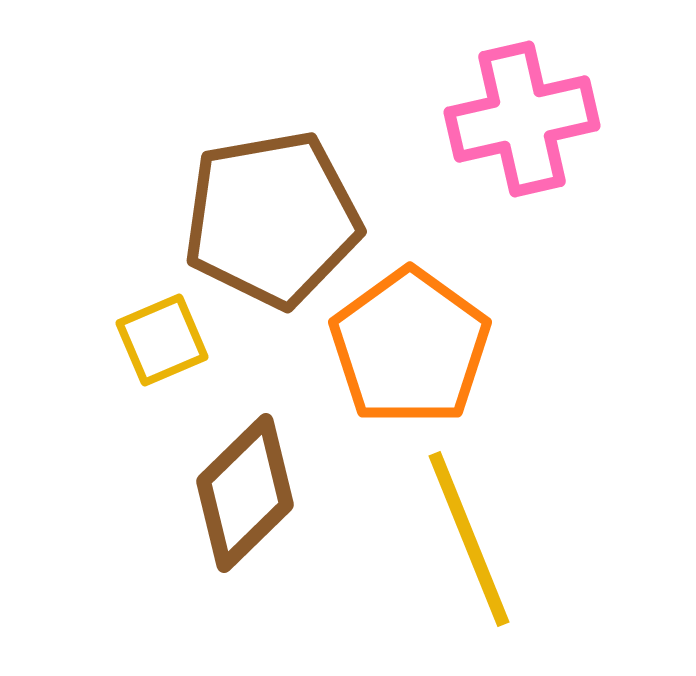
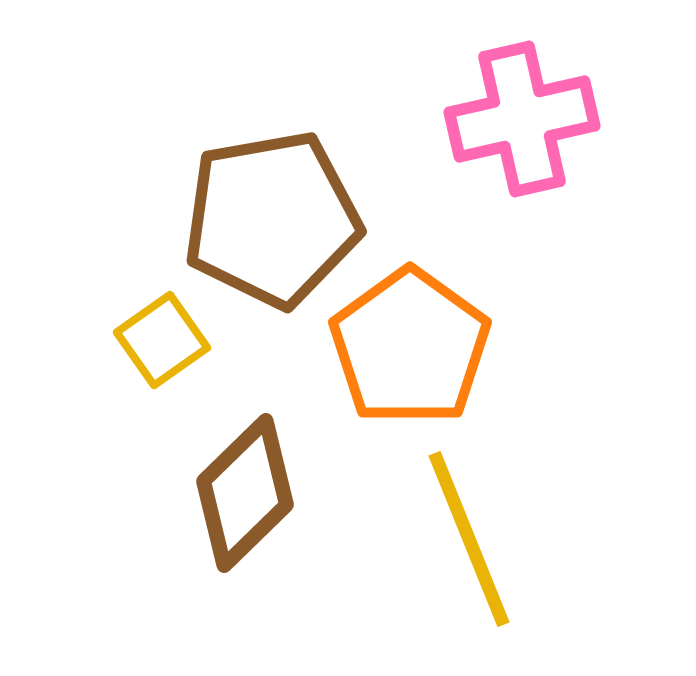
yellow square: rotated 12 degrees counterclockwise
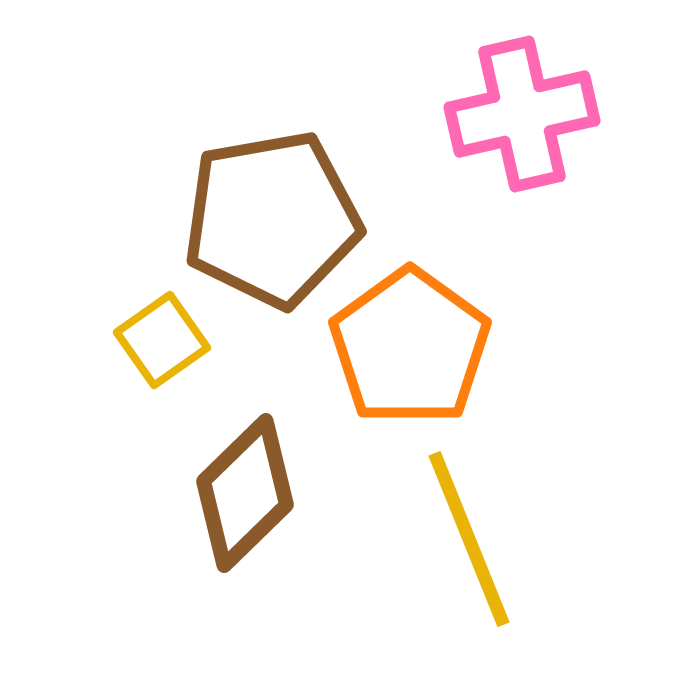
pink cross: moved 5 px up
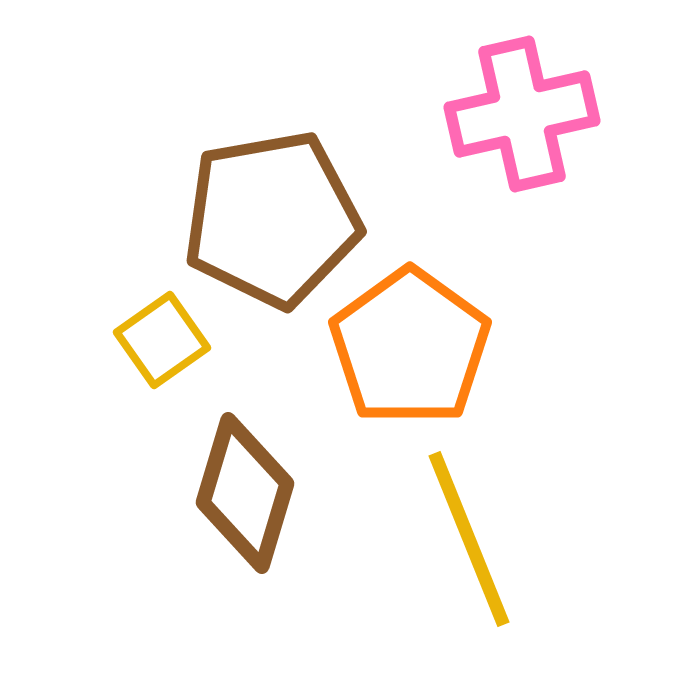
brown diamond: rotated 29 degrees counterclockwise
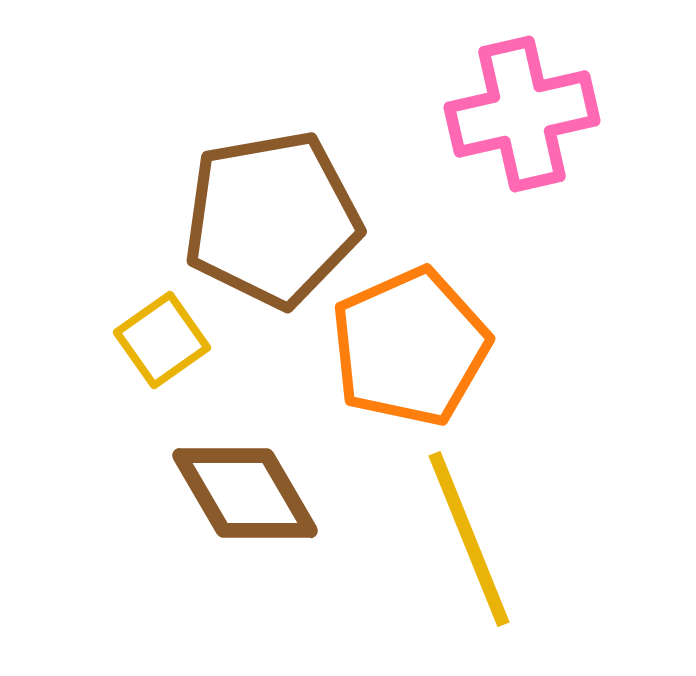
orange pentagon: rotated 12 degrees clockwise
brown diamond: rotated 47 degrees counterclockwise
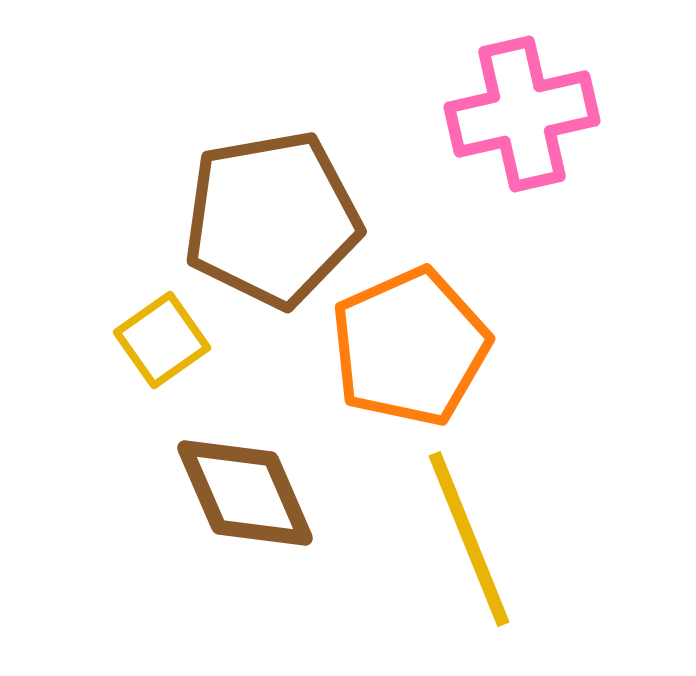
brown diamond: rotated 7 degrees clockwise
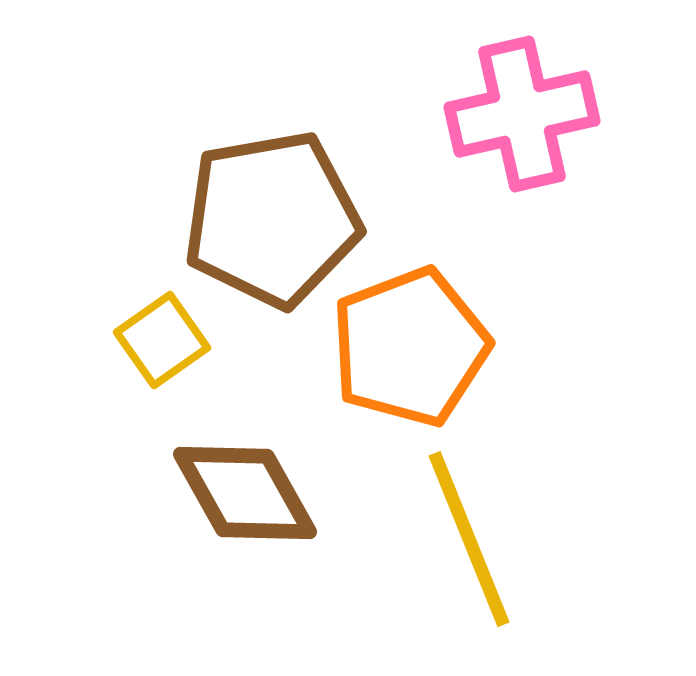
orange pentagon: rotated 3 degrees clockwise
brown diamond: rotated 6 degrees counterclockwise
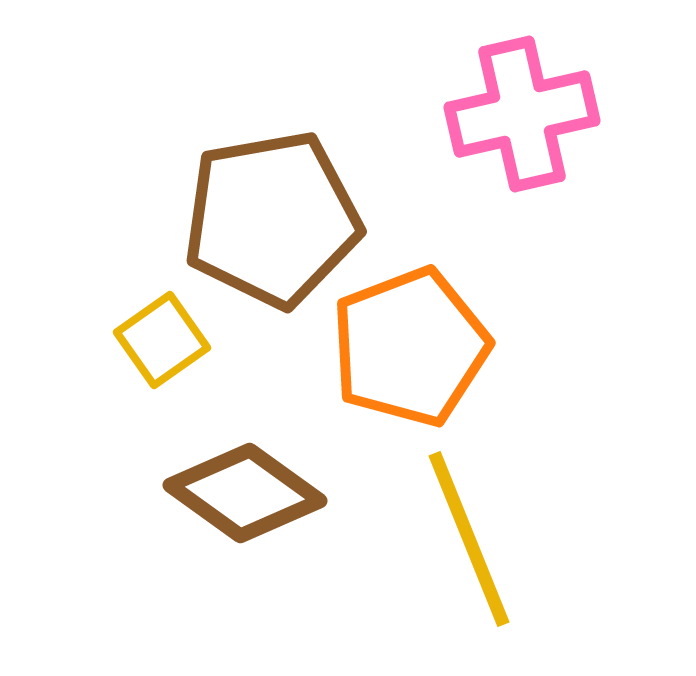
brown diamond: rotated 25 degrees counterclockwise
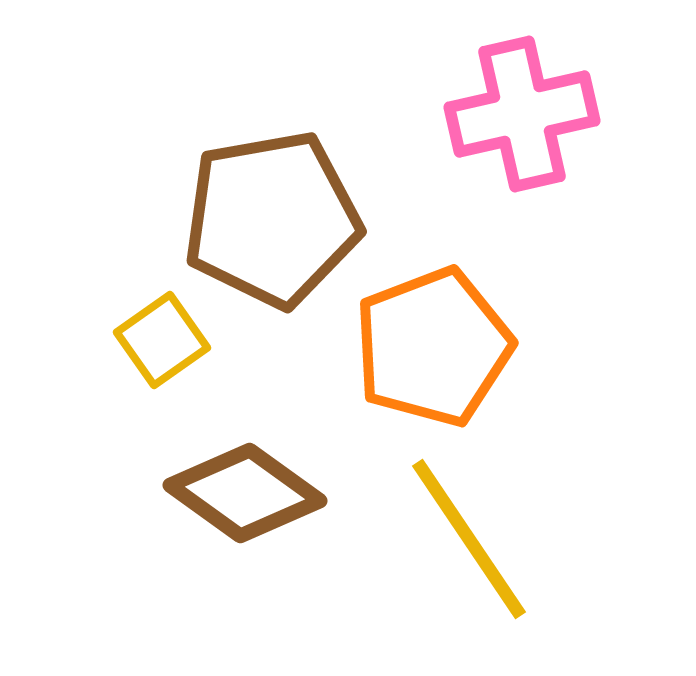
orange pentagon: moved 23 px right
yellow line: rotated 12 degrees counterclockwise
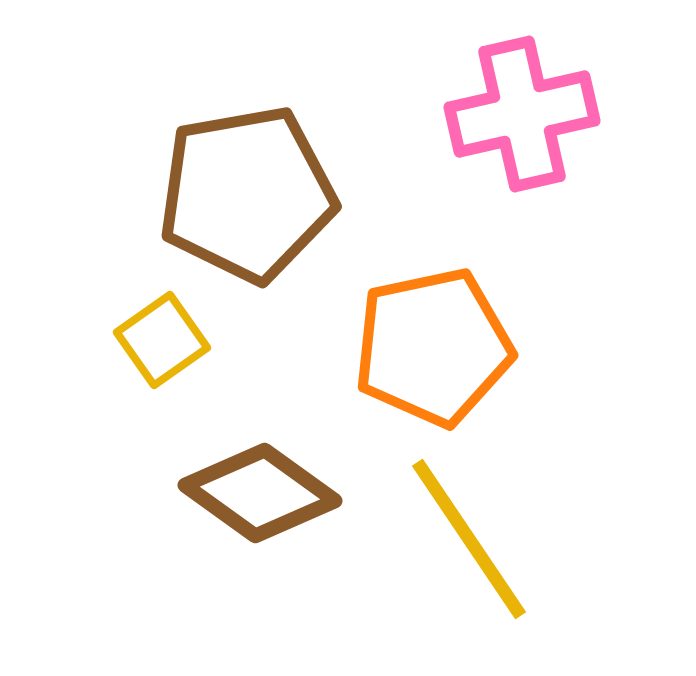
brown pentagon: moved 25 px left, 25 px up
orange pentagon: rotated 9 degrees clockwise
brown diamond: moved 15 px right
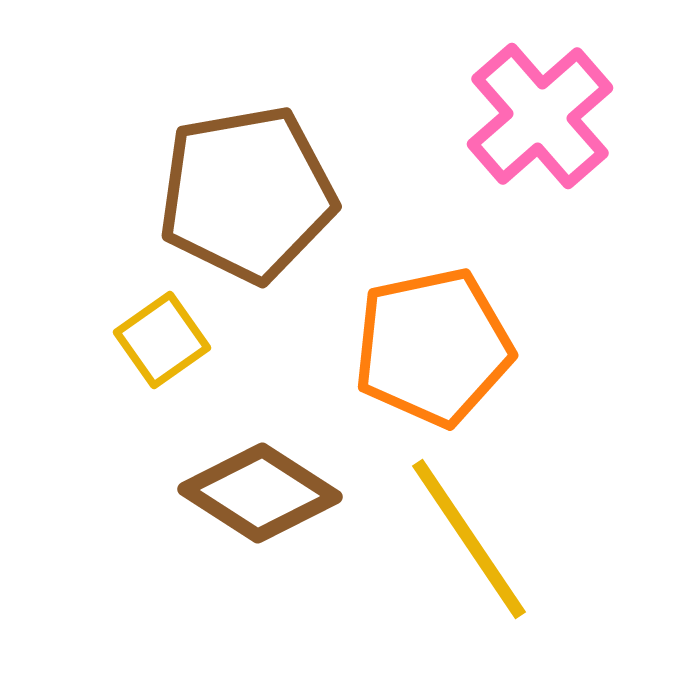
pink cross: moved 18 px right, 2 px down; rotated 28 degrees counterclockwise
brown diamond: rotated 3 degrees counterclockwise
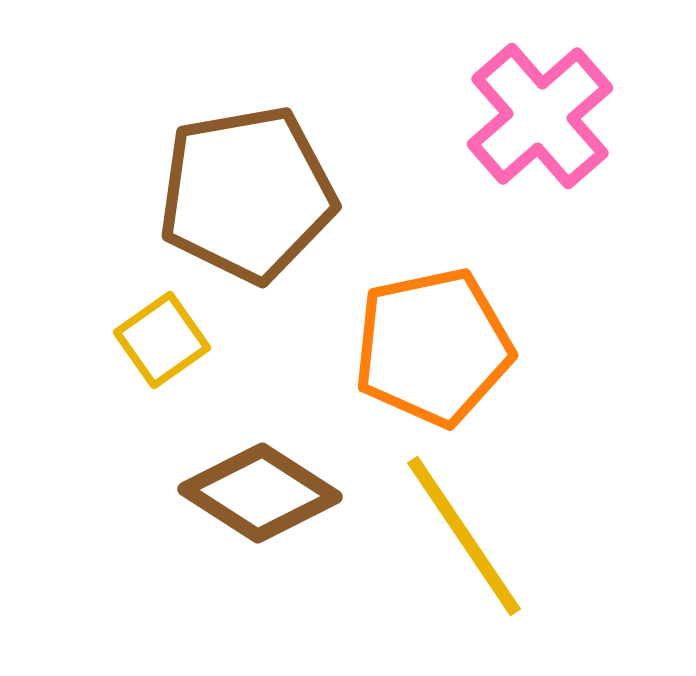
yellow line: moved 5 px left, 3 px up
